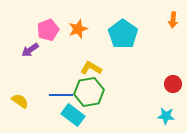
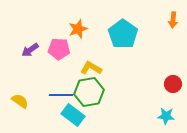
pink pentagon: moved 11 px right, 19 px down; rotated 25 degrees clockwise
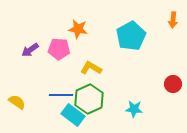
orange star: rotated 30 degrees clockwise
cyan pentagon: moved 8 px right, 2 px down; rotated 8 degrees clockwise
green hexagon: moved 7 px down; rotated 16 degrees counterclockwise
yellow semicircle: moved 3 px left, 1 px down
cyan star: moved 32 px left, 7 px up
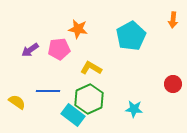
pink pentagon: rotated 10 degrees counterclockwise
blue line: moved 13 px left, 4 px up
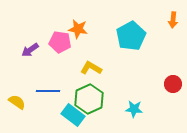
pink pentagon: moved 1 px right, 7 px up; rotated 15 degrees clockwise
